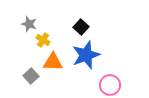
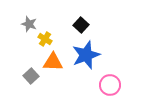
black square: moved 2 px up
yellow cross: moved 2 px right, 1 px up
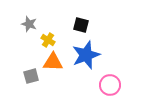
black square: rotated 28 degrees counterclockwise
yellow cross: moved 3 px right, 1 px down
gray square: rotated 28 degrees clockwise
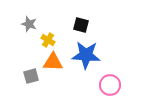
blue star: rotated 24 degrees clockwise
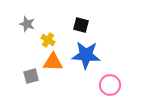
gray star: moved 2 px left
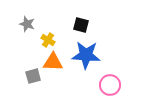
gray square: moved 2 px right
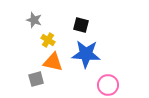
gray star: moved 7 px right, 4 px up
blue star: moved 1 px up
orange triangle: rotated 10 degrees clockwise
gray square: moved 3 px right, 3 px down
pink circle: moved 2 px left
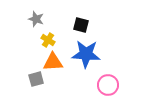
gray star: moved 2 px right, 1 px up
orange triangle: rotated 15 degrees counterclockwise
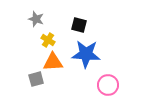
black square: moved 2 px left
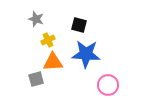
yellow cross: rotated 32 degrees clockwise
